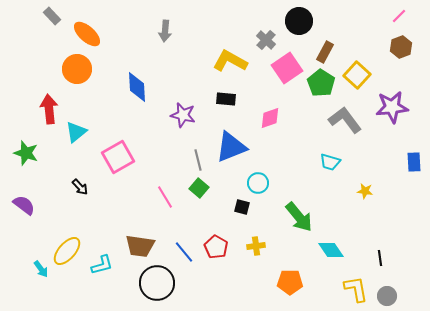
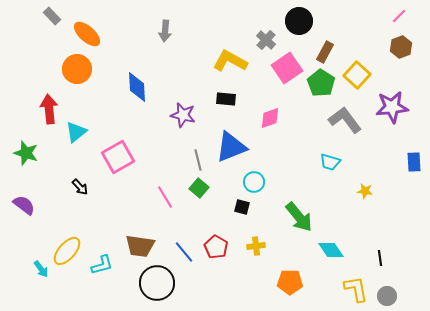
cyan circle at (258, 183): moved 4 px left, 1 px up
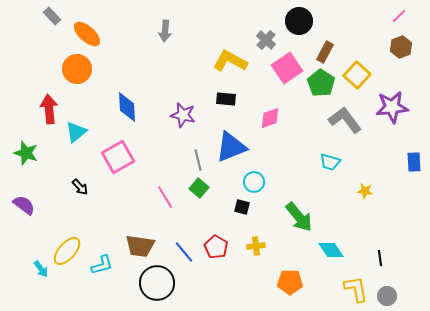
blue diamond at (137, 87): moved 10 px left, 20 px down
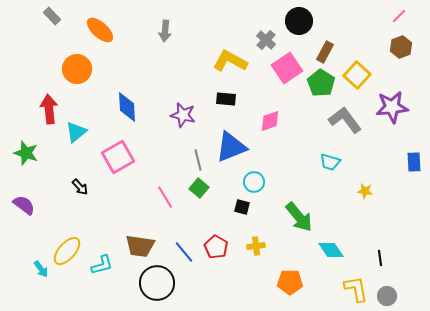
orange ellipse at (87, 34): moved 13 px right, 4 px up
pink diamond at (270, 118): moved 3 px down
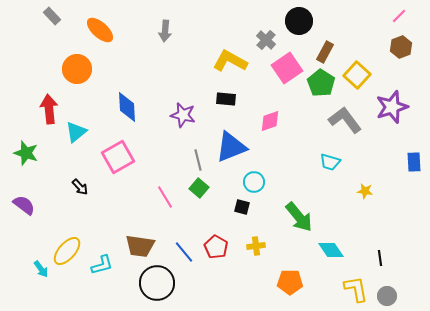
purple star at (392, 107): rotated 12 degrees counterclockwise
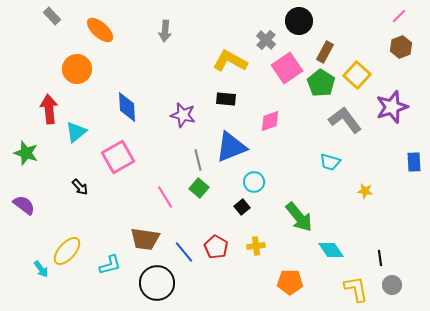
black square at (242, 207): rotated 35 degrees clockwise
brown trapezoid at (140, 246): moved 5 px right, 7 px up
cyan L-shape at (102, 265): moved 8 px right
gray circle at (387, 296): moved 5 px right, 11 px up
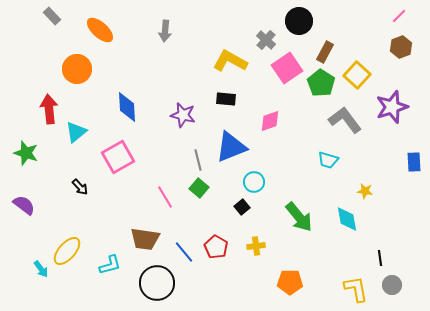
cyan trapezoid at (330, 162): moved 2 px left, 2 px up
cyan diamond at (331, 250): moved 16 px right, 31 px up; rotated 24 degrees clockwise
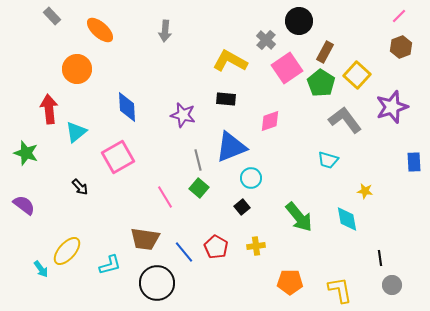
cyan circle at (254, 182): moved 3 px left, 4 px up
yellow L-shape at (356, 289): moved 16 px left, 1 px down
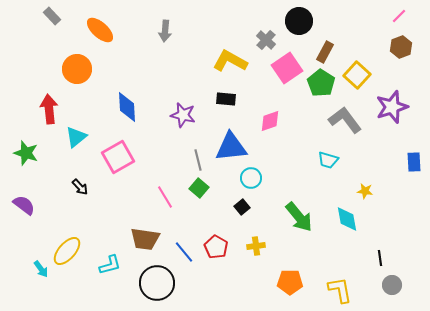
cyan triangle at (76, 132): moved 5 px down
blue triangle at (231, 147): rotated 16 degrees clockwise
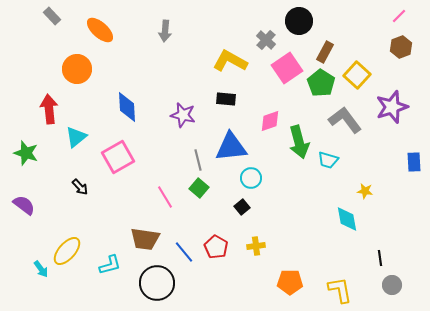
green arrow at (299, 217): moved 75 px up; rotated 24 degrees clockwise
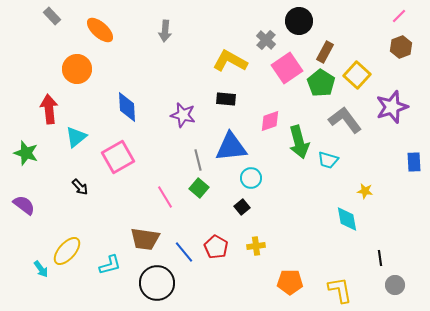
gray circle at (392, 285): moved 3 px right
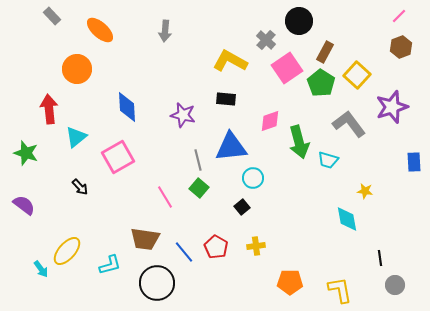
gray L-shape at (345, 120): moved 4 px right, 4 px down
cyan circle at (251, 178): moved 2 px right
